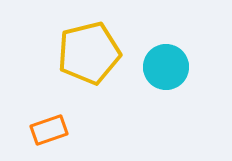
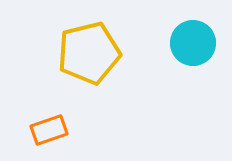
cyan circle: moved 27 px right, 24 px up
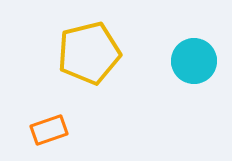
cyan circle: moved 1 px right, 18 px down
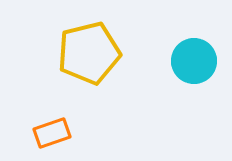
orange rectangle: moved 3 px right, 3 px down
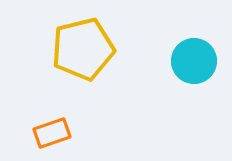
yellow pentagon: moved 6 px left, 4 px up
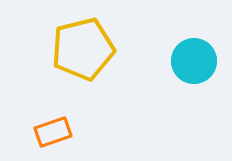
orange rectangle: moved 1 px right, 1 px up
